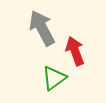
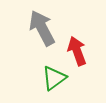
red arrow: moved 2 px right
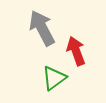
red arrow: moved 1 px left
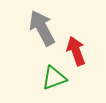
green triangle: rotated 16 degrees clockwise
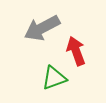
gray arrow: rotated 90 degrees counterclockwise
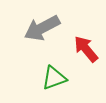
red arrow: moved 10 px right, 2 px up; rotated 20 degrees counterclockwise
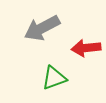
red arrow: moved 1 px up; rotated 56 degrees counterclockwise
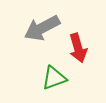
red arrow: moved 8 px left; rotated 100 degrees counterclockwise
